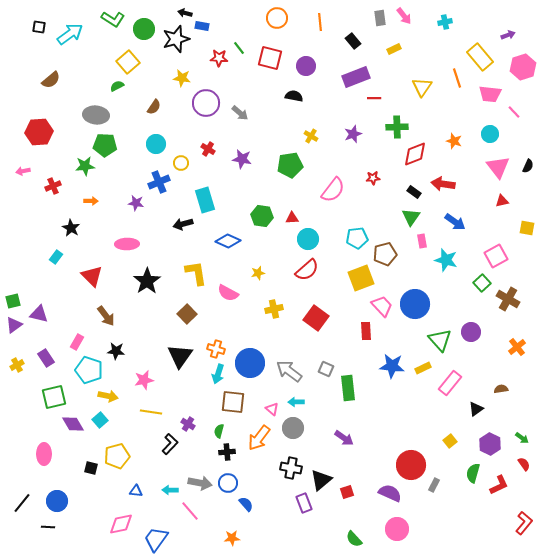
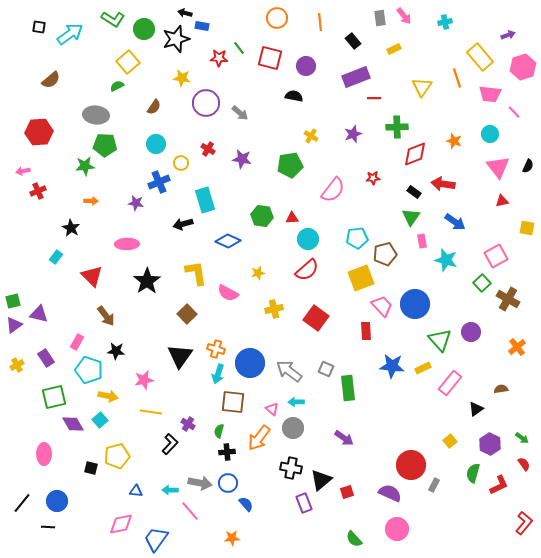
red cross at (53, 186): moved 15 px left, 5 px down
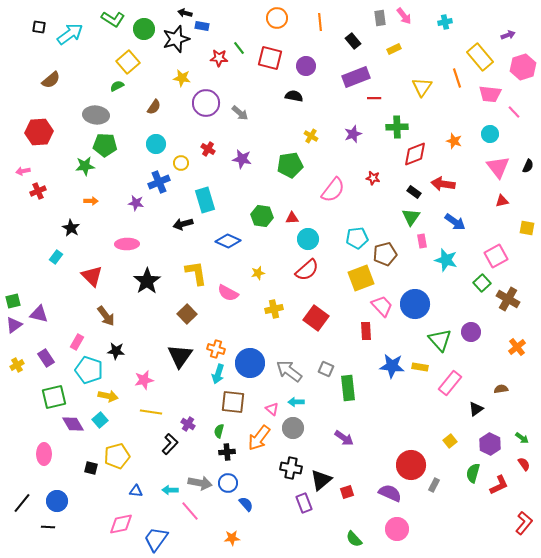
red star at (373, 178): rotated 16 degrees clockwise
yellow rectangle at (423, 368): moved 3 px left, 1 px up; rotated 35 degrees clockwise
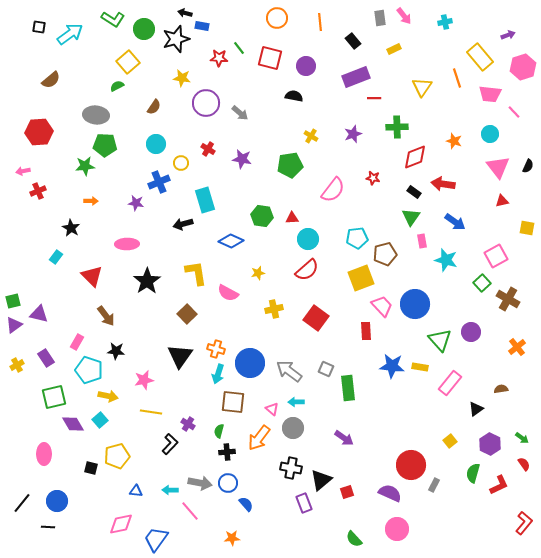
red diamond at (415, 154): moved 3 px down
blue diamond at (228, 241): moved 3 px right
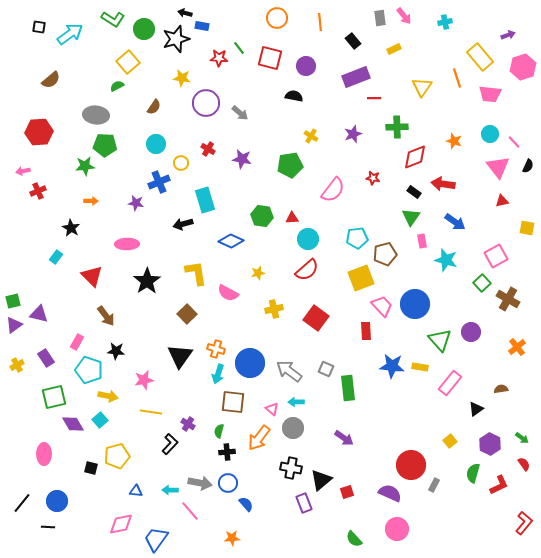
pink line at (514, 112): moved 30 px down
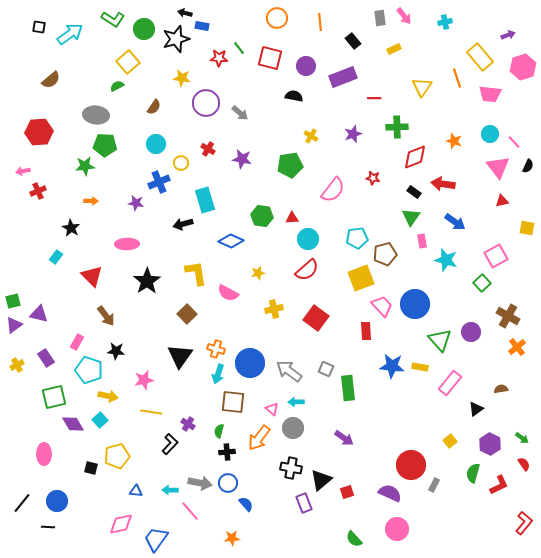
purple rectangle at (356, 77): moved 13 px left
brown cross at (508, 299): moved 17 px down
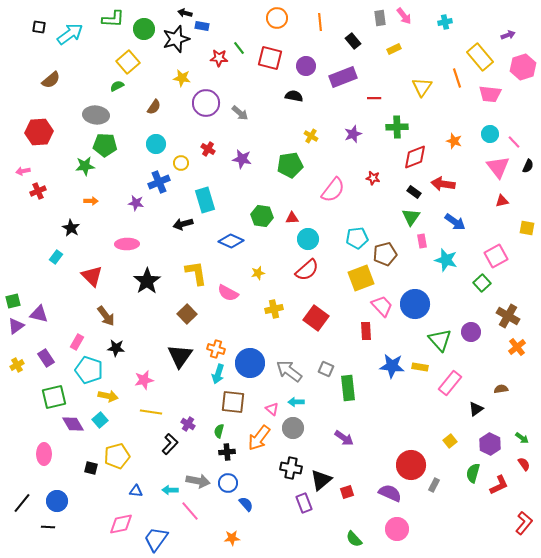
green L-shape at (113, 19): rotated 30 degrees counterclockwise
purple triangle at (14, 325): moved 2 px right, 1 px down
black star at (116, 351): moved 3 px up
gray arrow at (200, 483): moved 2 px left, 2 px up
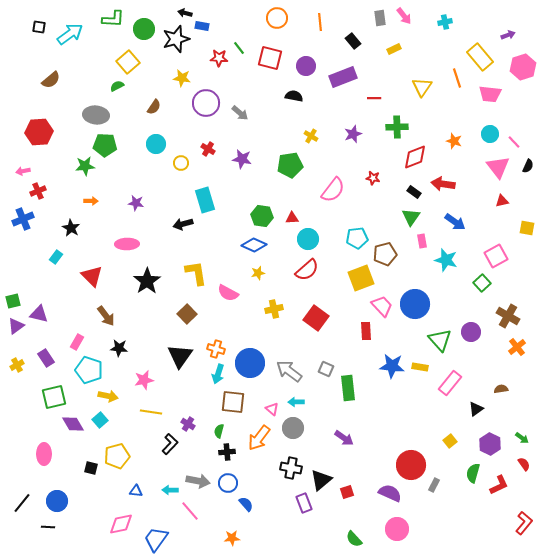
blue cross at (159, 182): moved 136 px left, 37 px down
blue diamond at (231, 241): moved 23 px right, 4 px down
black star at (116, 348): moved 3 px right
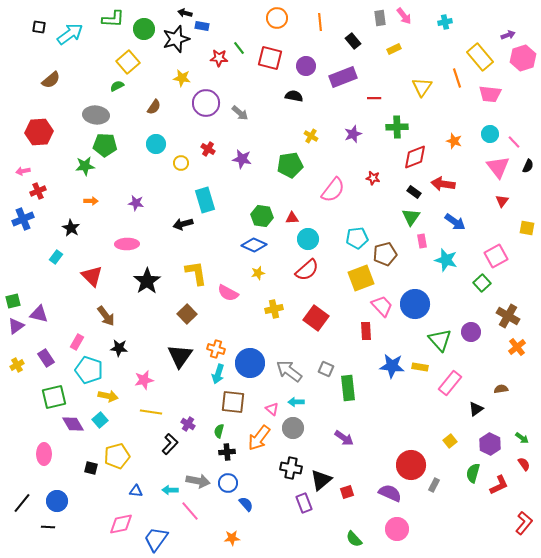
pink hexagon at (523, 67): moved 9 px up
red triangle at (502, 201): rotated 40 degrees counterclockwise
